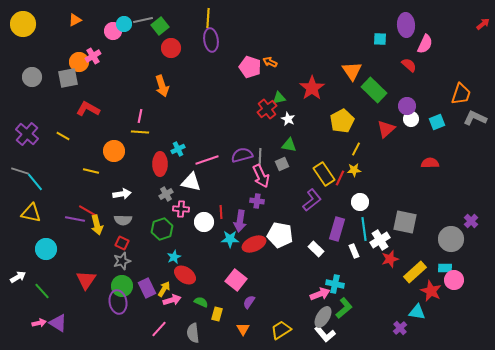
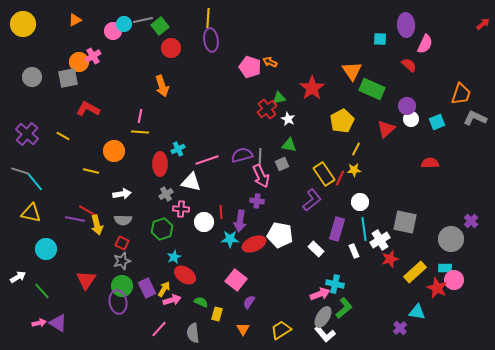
green rectangle at (374, 90): moved 2 px left, 1 px up; rotated 20 degrees counterclockwise
red star at (431, 291): moved 6 px right, 3 px up
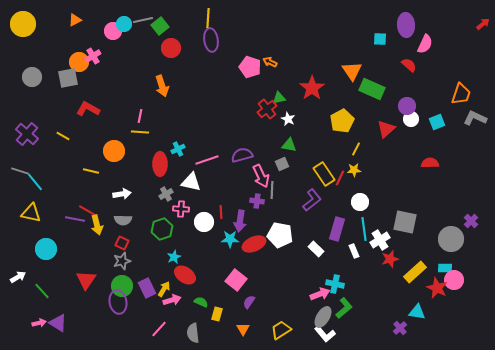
gray line at (260, 157): moved 12 px right, 33 px down
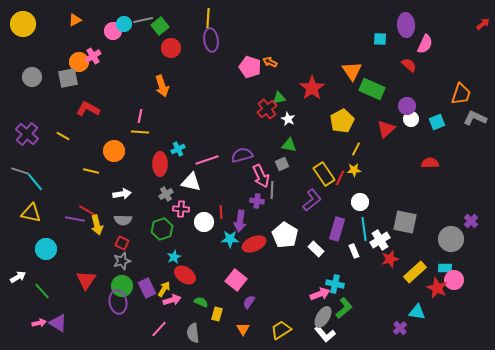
white pentagon at (280, 235): moved 5 px right; rotated 20 degrees clockwise
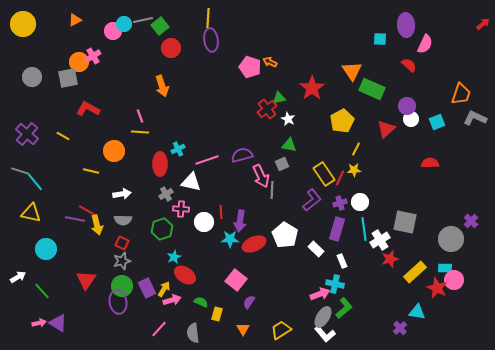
pink line at (140, 116): rotated 32 degrees counterclockwise
purple cross at (257, 201): moved 83 px right, 2 px down; rotated 24 degrees counterclockwise
white rectangle at (354, 251): moved 12 px left, 10 px down
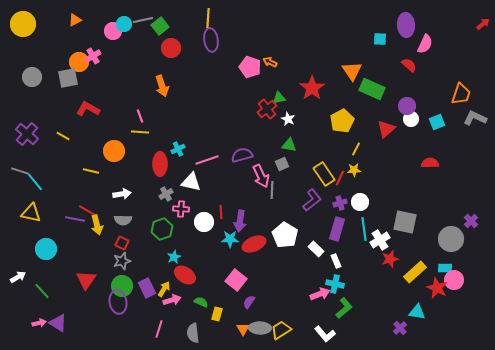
white rectangle at (342, 261): moved 6 px left
gray ellipse at (323, 317): moved 63 px left, 11 px down; rotated 60 degrees clockwise
pink line at (159, 329): rotated 24 degrees counterclockwise
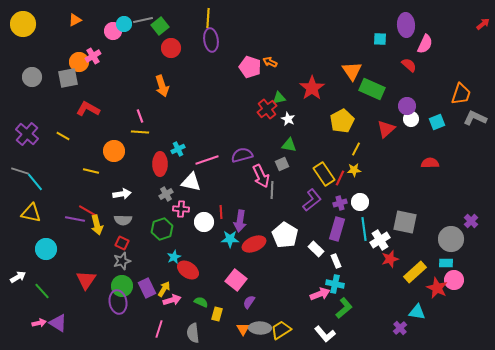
cyan rectangle at (445, 268): moved 1 px right, 5 px up
red ellipse at (185, 275): moved 3 px right, 5 px up
